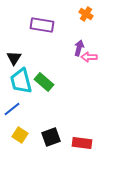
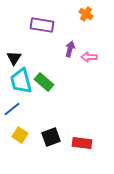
purple arrow: moved 9 px left, 1 px down
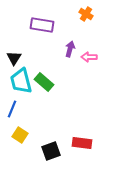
blue line: rotated 30 degrees counterclockwise
black square: moved 14 px down
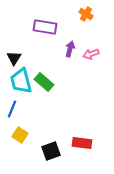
purple rectangle: moved 3 px right, 2 px down
pink arrow: moved 2 px right, 3 px up; rotated 21 degrees counterclockwise
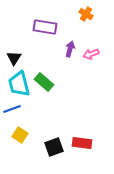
cyan trapezoid: moved 2 px left, 3 px down
blue line: rotated 48 degrees clockwise
black square: moved 3 px right, 4 px up
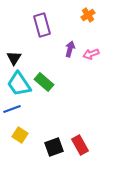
orange cross: moved 2 px right, 1 px down; rotated 24 degrees clockwise
purple rectangle: moved 3 px left, 2 px up; rotated 65 degrees clockwise
cyan trapezoid: rotated 20 degrees counterclockwise
red rectangle: moved 2 px left, 2 px down; rotated 54 degrees clockwise
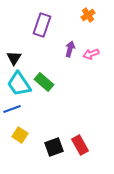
purple rectangle: rotated 35 degrees clockwise
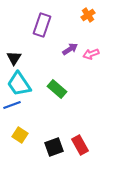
purple arrow: rotated 42 degrees clockwise
green rectangle: moved 13 px right, 7 px down
blue line: moved 4 px up
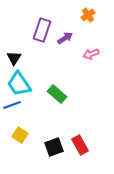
purple rectangle: moved 5 px down
purple arrow: moved 5 px left, 11 px up
green rectangle: moved 5 px down
